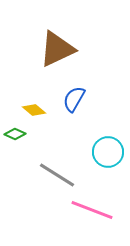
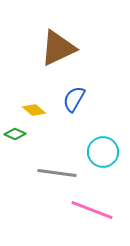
brown triangle: moved 1 px right, 1 px up
cyan circle: moved 5 px left
gray line: moved 2 px up; rotated 24 degrees counterclockwise
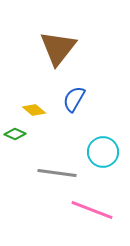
brown triangle: rotated 27 degrees counterclockwise
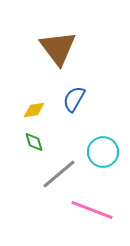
brown triangle: rotated 15 degrees counterclockwise
yellow diamond: rotated 50 degrees counterclockwise
green diamond: moved 19 px right, 8 px down; rotated 50 degrees clockwise
gray line: moved 2 px right, 1 px down; rotated 48 degrees counterclockwise
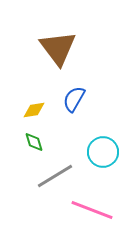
gray line: moved 4 px left, 2 px down; rotated 9 degrees clockwise
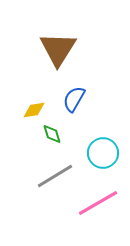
brown triangle: moved 1 px down; rotated 9 degrees clockwise
green diamond: moved 18 px right, 8 px up
cyan circle: moved 1 px down
pink line: moved 6 px right, 7 px up; rotated 51 degrees counterclockwise
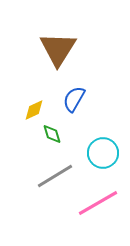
yellow diamond: rotated 15 degrees counterclockwise
